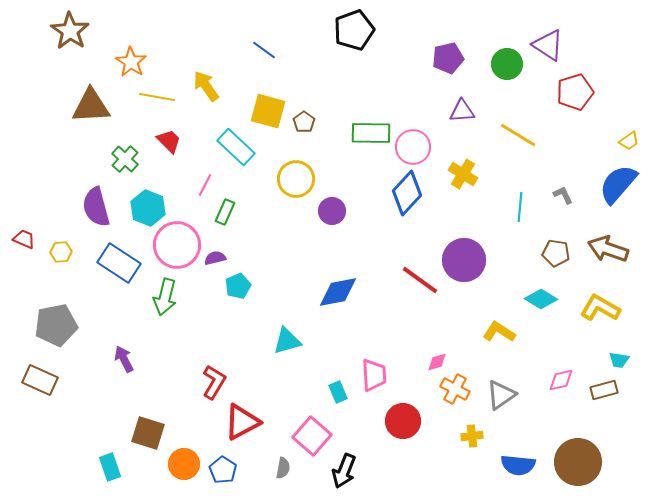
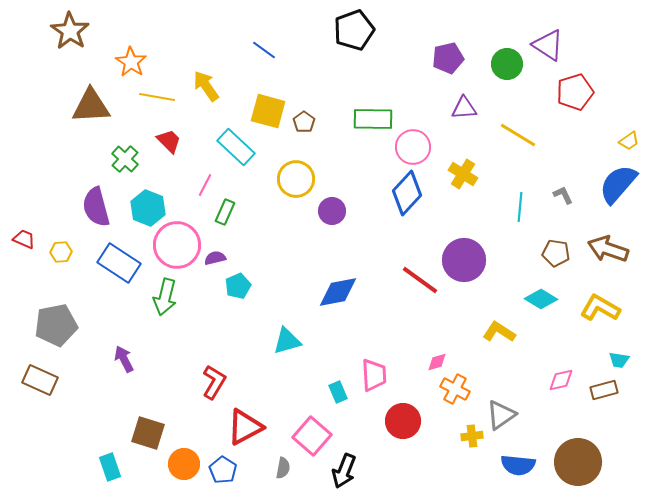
purple triangle at (462, 111): moved 2 px right, 3 px up
green rectangle at (371, 133): moved 2 px right, 14 px up
gray triangle at (501, 395): moved 20 px down
red triangle at (242, 422): moved 3 px right, 5 px down
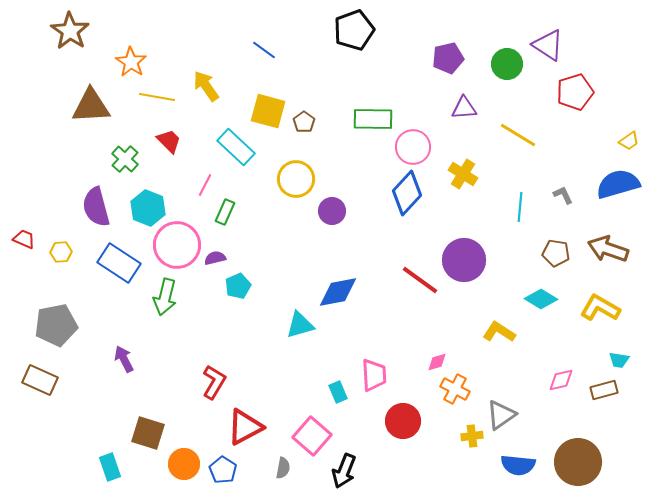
blue semicircle at (618, 184): rotated 33 degrees clockwise
cyan triangle at (287, 341): moved 13 px right, 16 px up
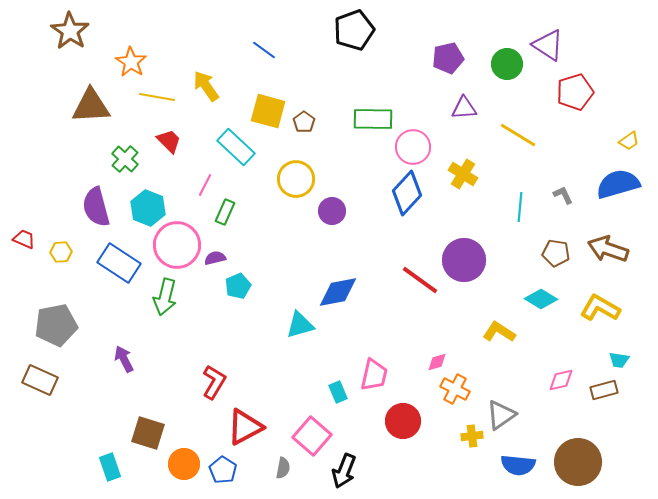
pink trapezoid at (374, 375): rotated 16 degrees clockwise
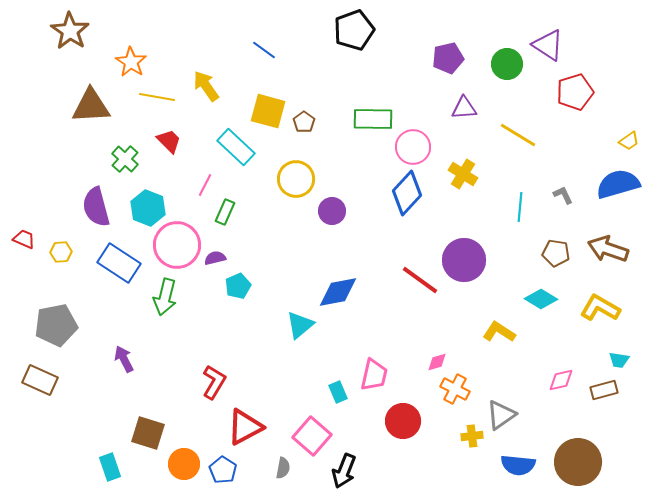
cyan triangle at (300, 325): rotated 24 degrees counterclockwise
